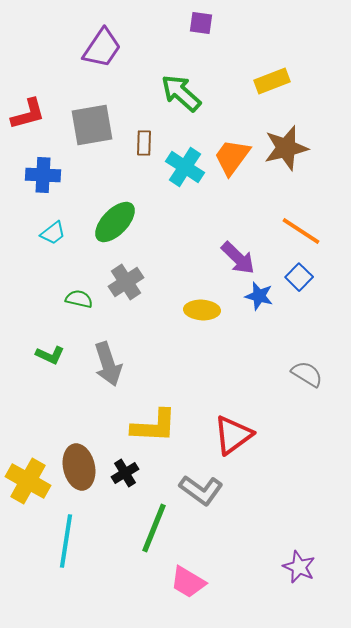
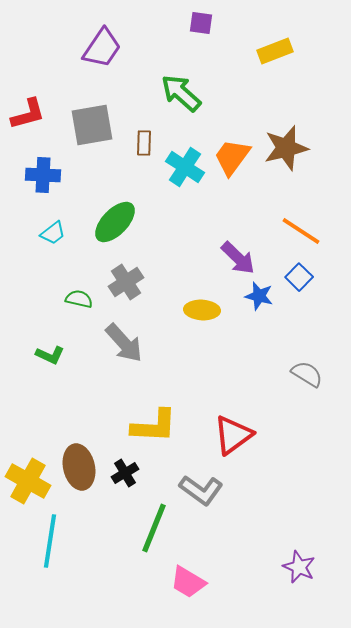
yellow rectangle: moved 3 px right, 30 px up
gray arrow: moved 16 px right, 21 px up; rotated 24 degrees counterclockwise
cyan line: moved 16 px left
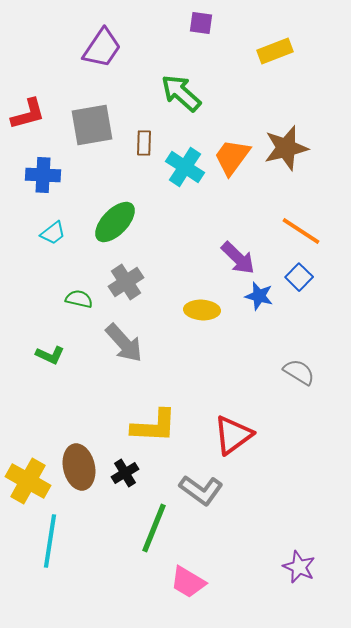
gray semicircle: moved 8 px left, 2 px up
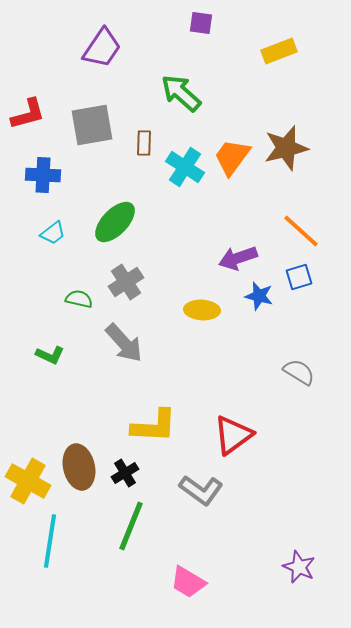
yellow rectangle: moved 4 px right
orange line: rotated 9 degrees clockwise
purple arrow: rotated 117 degrees clockwise
blue square: rotated 28 degrees clockwise
green line: moved 23 px left, 2 px up
